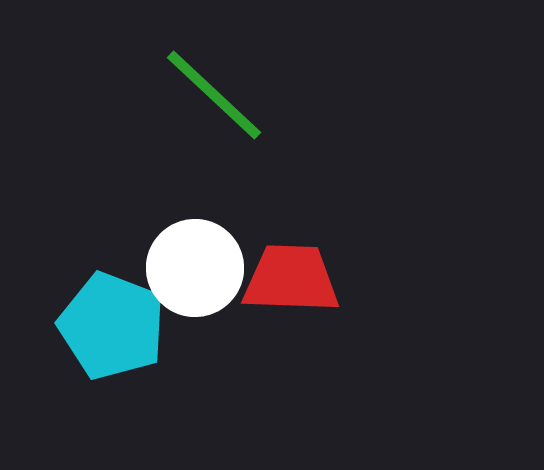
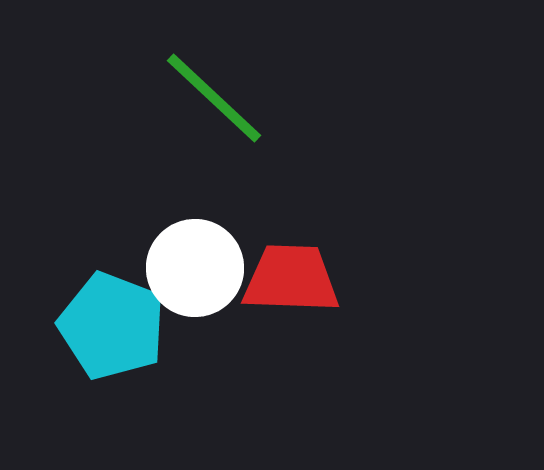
green line: moved 3 px down
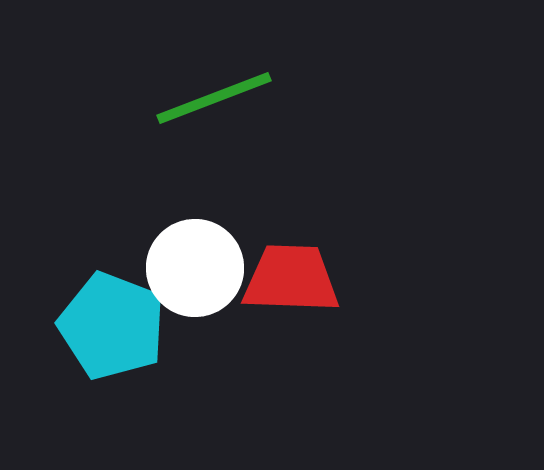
green line: rotated 64 degrees counterclockwise
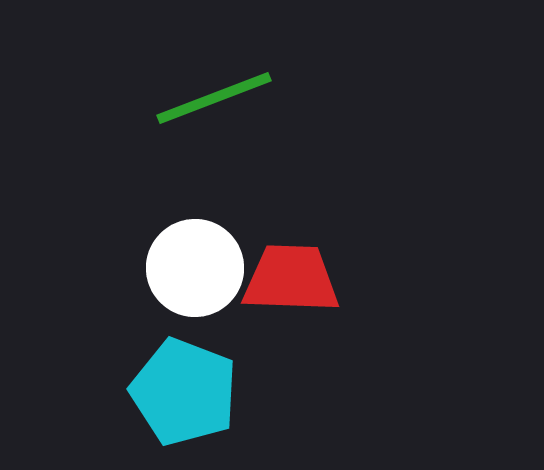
cyan pentagon: moved 72 px right, 66 px down
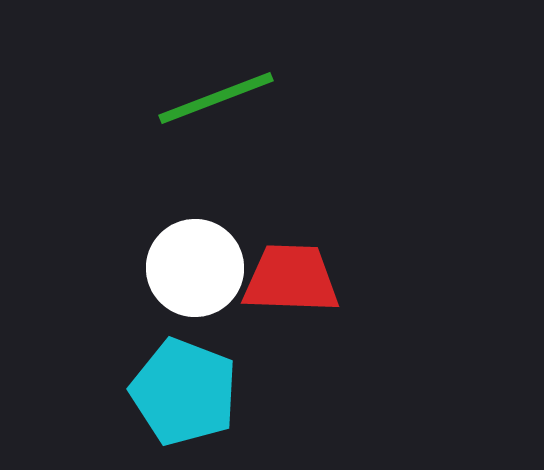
green line: moved 2 px right
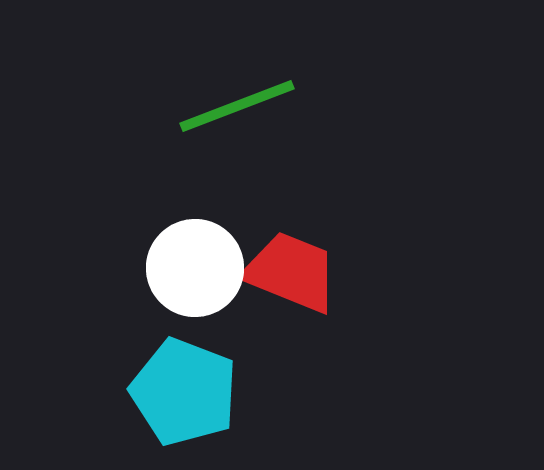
green line: moved 21 px right, 8 px down
red trapezoid: moved 7 px up; rotated 20 degrees clockwise
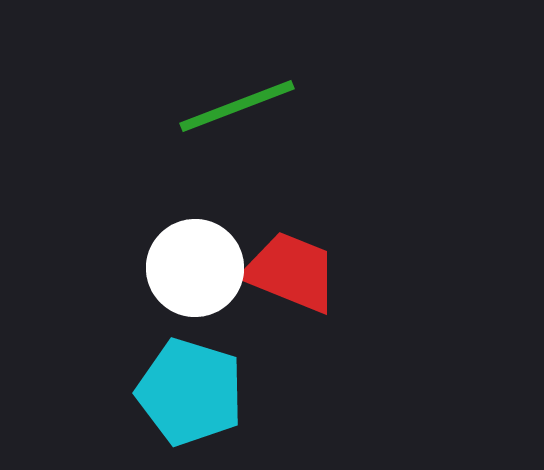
cyan pentagon: moved 6 px right; rotated 4 degrees counterclockwise
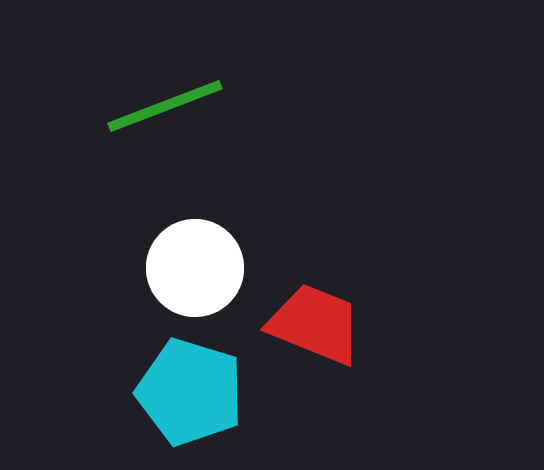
green line: moved 72 px left
red trapezoid: moved 24 px right, 52 px down
